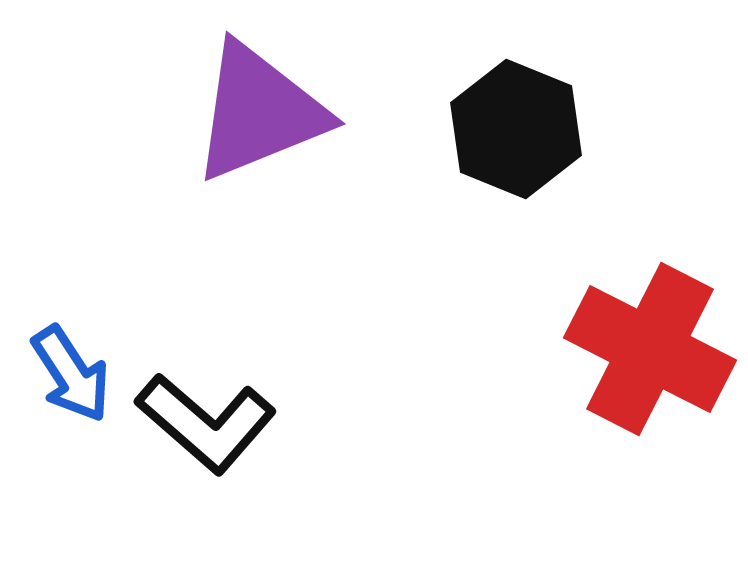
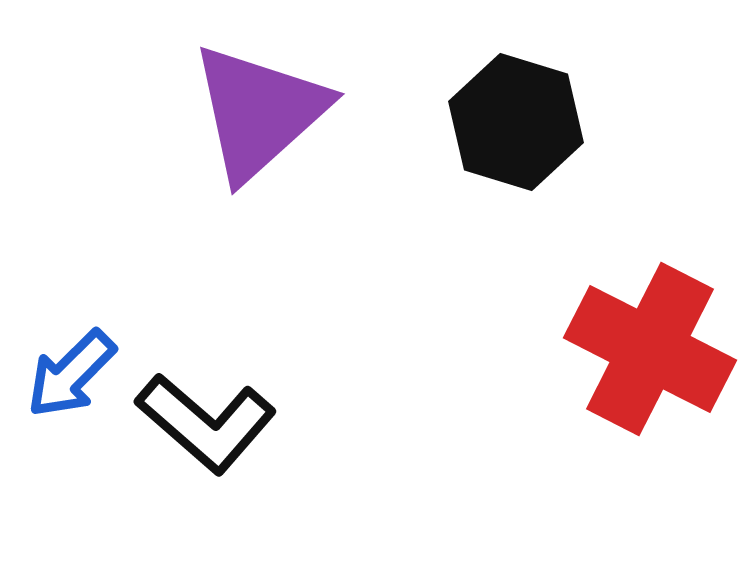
purple triangle: rotated 20 degrees counterclockwise
black hexagon: moved 7 px up; rotated 5 degrees counterclockwise
blue arrow: rotated 78 degrees clockwise
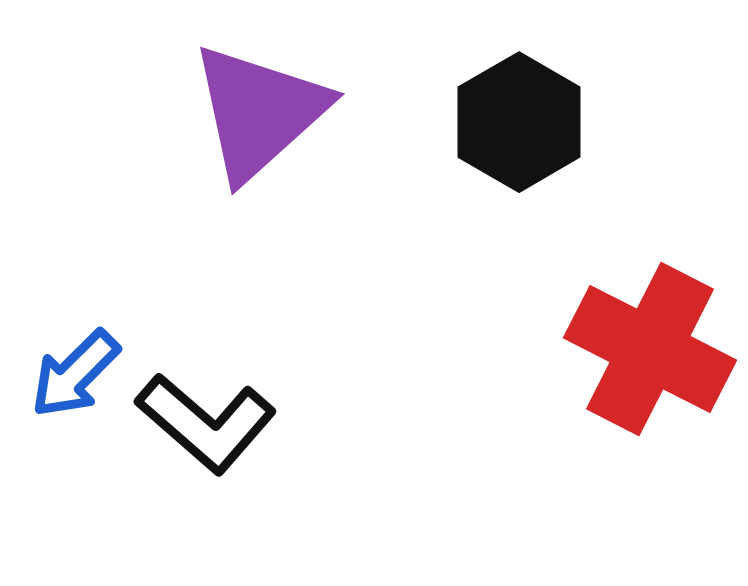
black hexagon: moved 3 px right; rotated 13 degrees clockwise
blue arrow: moved 4 px right
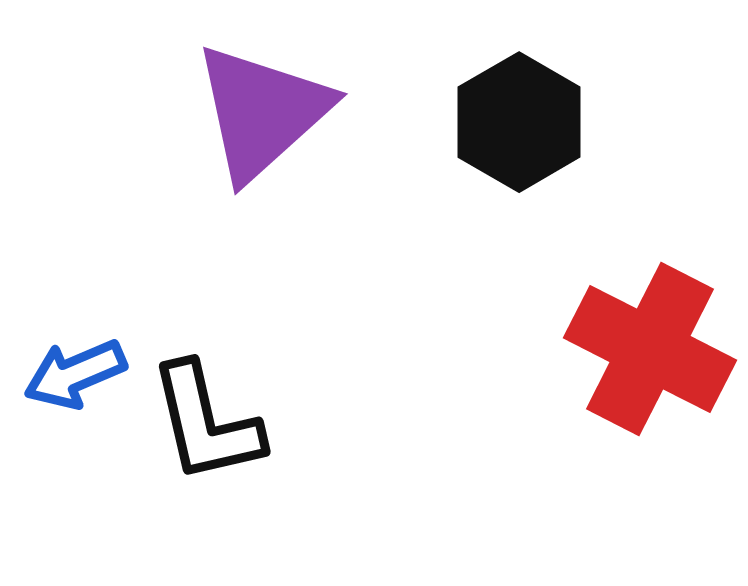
purple triangle: moved 3 px right
blue arrow: rotated 22 degrees clockwise
black L-shape: rotated 36 degrees clockwise
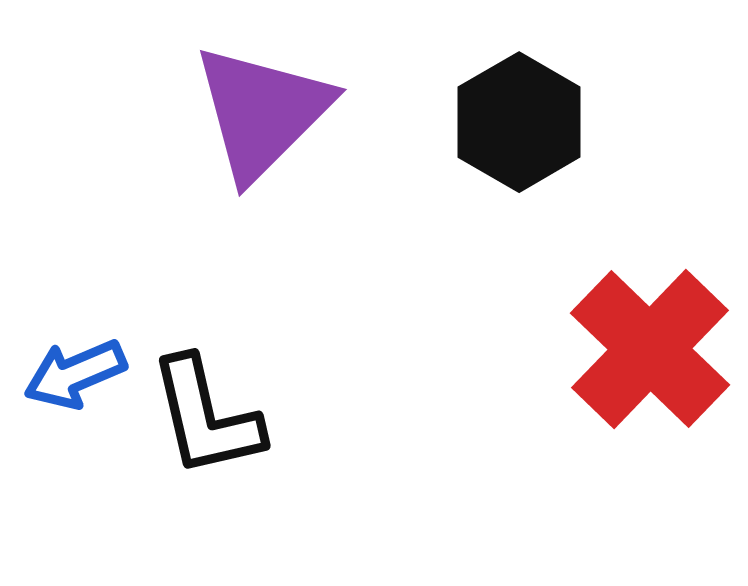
purple triangle: rotated 3 degrees counterclockwise
red cross: rotated 17 degrees clockwise
black L-shape: moved 6 px up
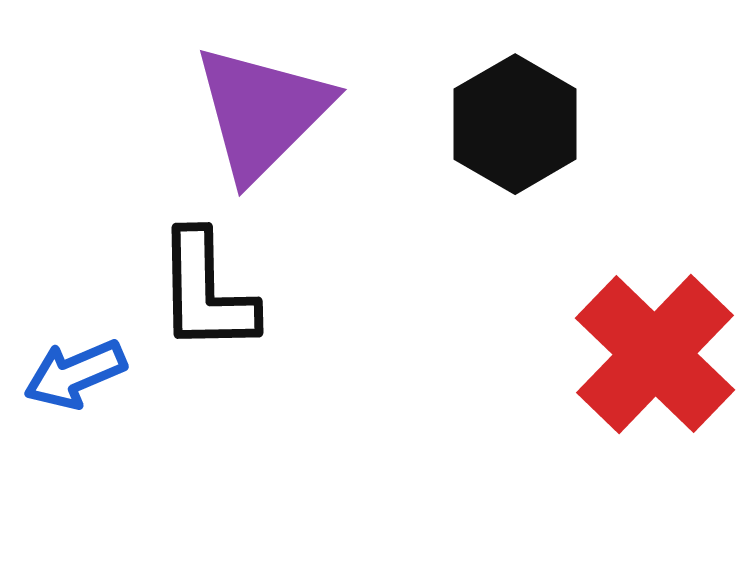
black hexagon: moved 4 px left, 2 px down
red cross: moved 5 px right, 5 px down
black L-shape: moved 125 px up; rotated 12 degrees clockwise
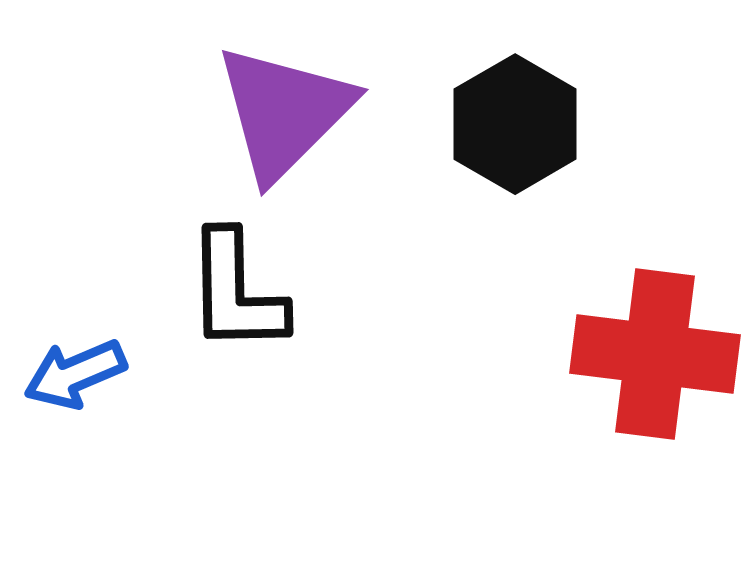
purple triangle: moved 22 px right
black L-shape: moved 30 px right
red cross: rotated 37 degrees counterclockwise
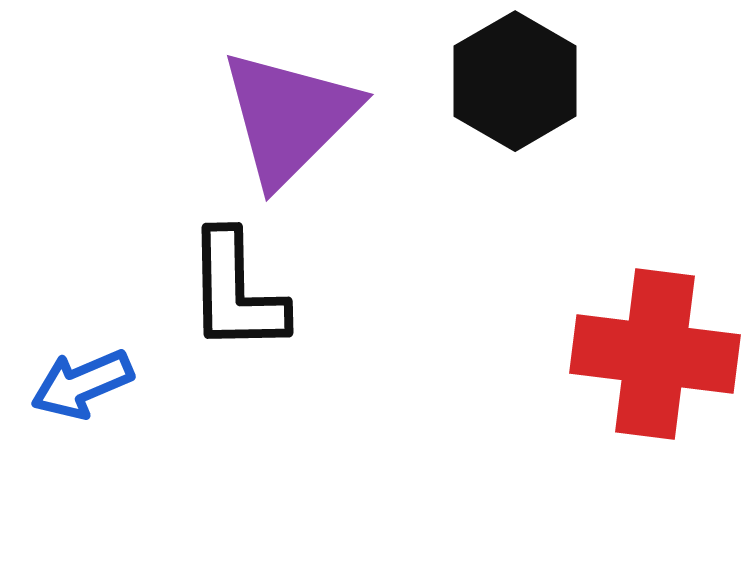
purple triangle: moved 5 px right, 5 px down
black hexagon: moved 43 px up
blue arrow: moved 7 px right, 10 px down
